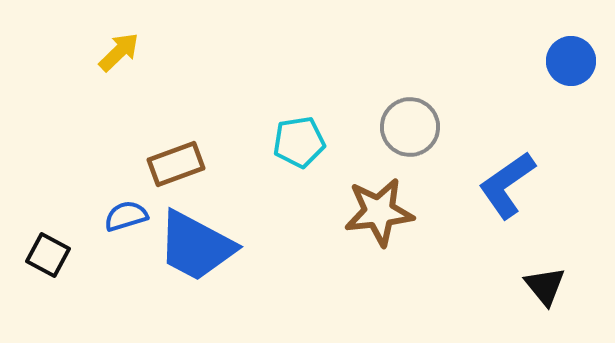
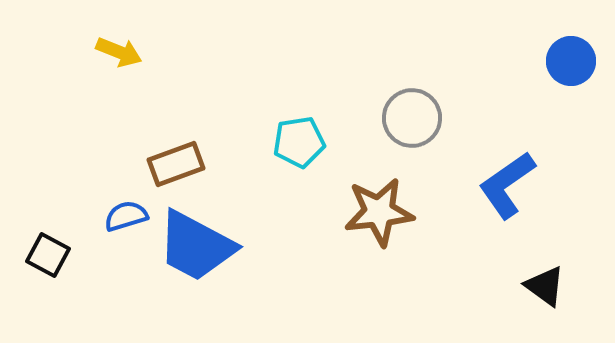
yellow arrow: rotated 66 degrees clockwise
gray circle: moved 2 px right, 9 px up
black triangle: rotated 15 degrees counterclockwise
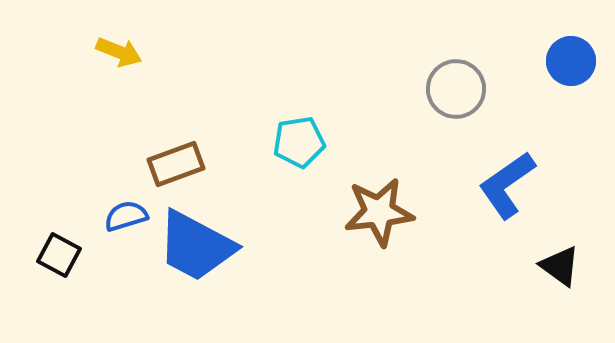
gray circle: moved 44 px right, 29 px up
black square: moved 11 px right
black triangle: moved 15 px right, 20 px up
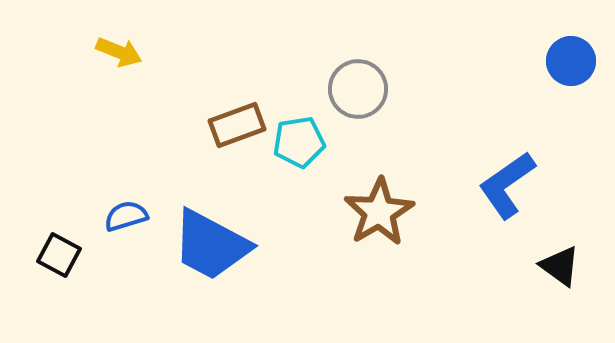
gray circle: moved 98 px left
brown rectangle: moved 61 px right, 39 px up
brown star: rotated 24 degrees counterclockwise
blue trapezoid: moved 15 px right, 1 px up
